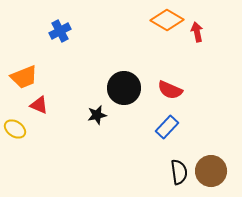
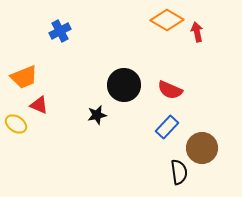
black circle: moved 3 px up
yellow ellipse: moved 1 px right, 5 px up
brown circle: moved 9 px left, 23 px up
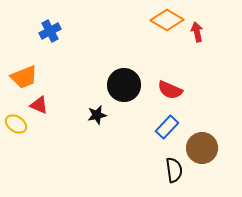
blue cross: moved 10 px left
black semicircle: moved 5 px left, 2 px up
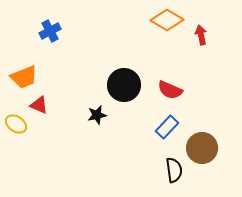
red arrow: moved 4 px right, 3 px down
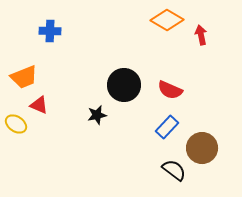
blue cross: rotated 30 degrees clockwise
black semicircle: rotated 45 degrees counterclockwise
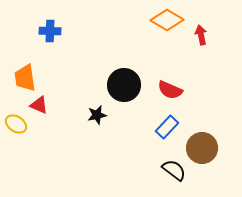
orange trapezoid: moved 1 px right, 1 px down; rotated 104 degrees clockwise
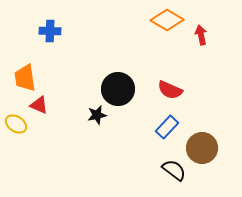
black circle: moved 6 px left, 4 px down
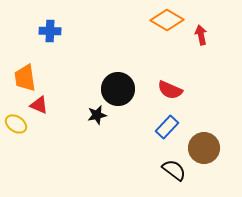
brown circle: moved 2 px right
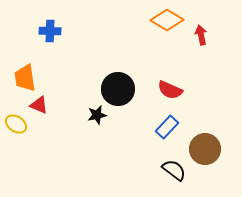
brown circle: moved 1 px right, 1 px down
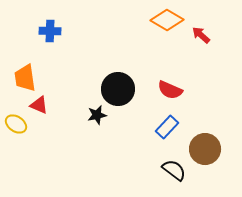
red arrow: rotated 36 degrees counterclockwise
